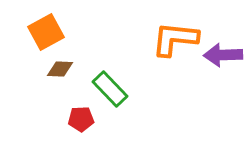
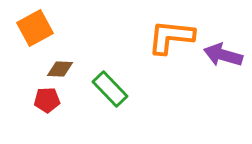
orange square: moved 11 px left, 4 px up
orange L-shape: moved 4 px left, 2 px up
purple arrow: rotated 18 degrees clockwise
red pentagon: moved 34 px left, 19 px up
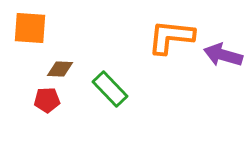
orange square: moved 5 px left; rotated 33 degrees clockwise
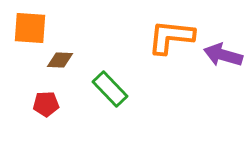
brown diamond: moved 9 px up
red pentagon: moved 1 px left, 4 px down
